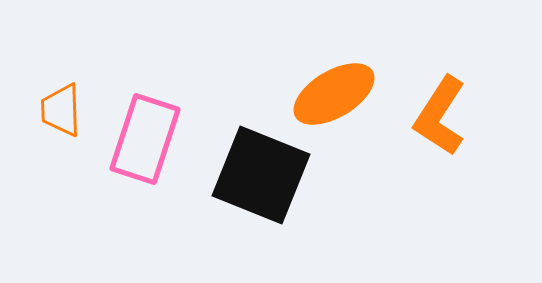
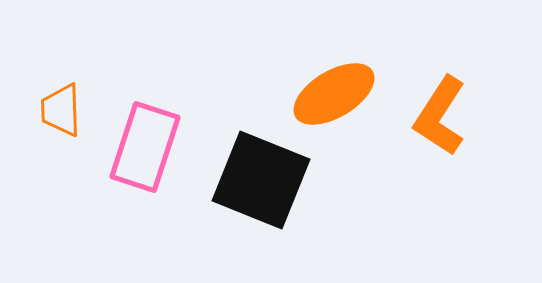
pink rectangle: moved 8 px down
black square: moved 5 px down
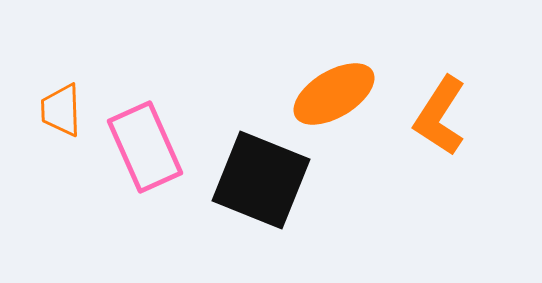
pink rectangle: rotated 42 degrees counterclockwise
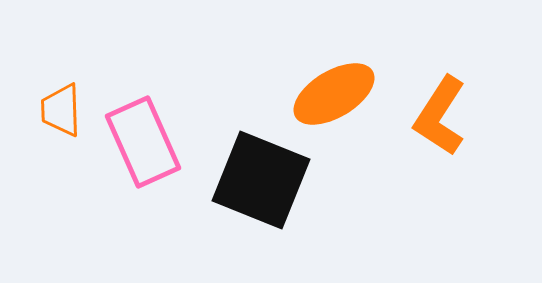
pink rectangle: moved 2 px left, 5 px up
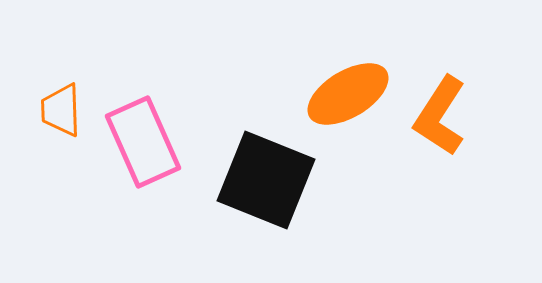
orange ellipse: moved 14 px right
black square: moved 5 px right
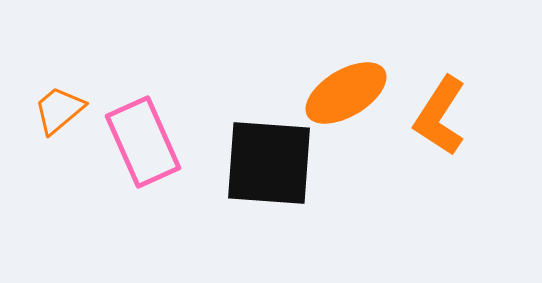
orange ellipse: moved 2 px left, 1 px up
orange trapezoid: moved 2 px left; rotated 52 degrees clockwise
black square: moved 3 px right, 17 px up; rotated 18 degrees counterclockwise
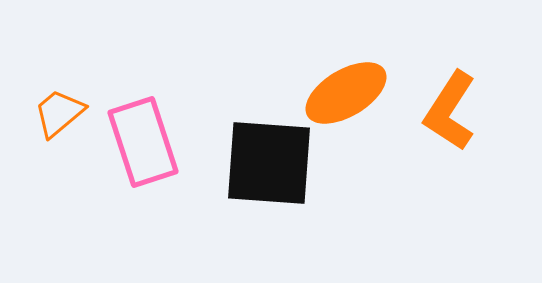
orange trapezoid: moved 3 px down
orange L-shape: moved 10 px right, 5 px up
pink rectangle: rotated 6 degrees clockwise
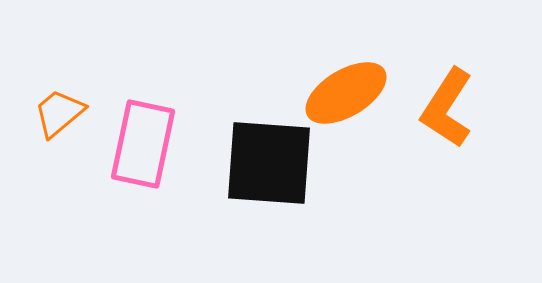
orange L-shape: moved 3 px left, 3 px up
pink rectangle: moved 2 px down; rotated 30 degrees clockwise
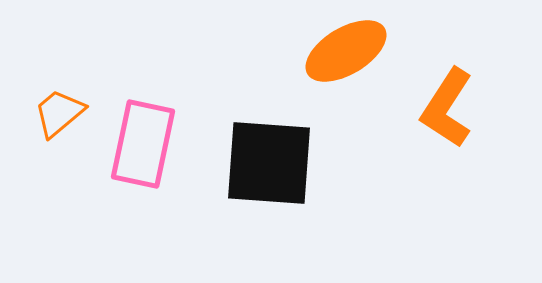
orange ellipse: moved 42 px up
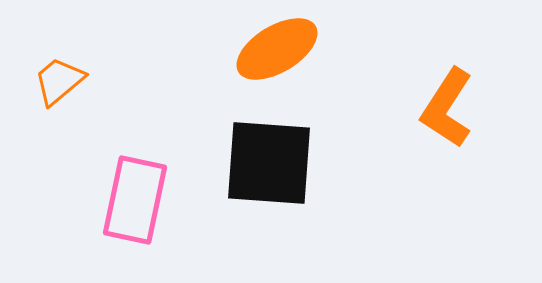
orange ellipse: moved 69 px left, 2 px up
orange trapezoid: moved 32 px up
pink rectangle: moved 8 px left, 56 px down
